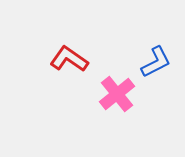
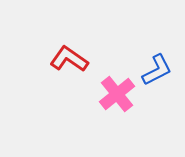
blue L-shape: moved 1 px right, 8 px down
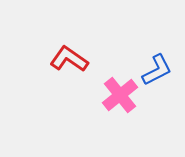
pink cross: moved 3 px right, 1 px down
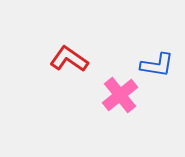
blue L-shape: moved 5 px up; rotated 36 degrees clockwise
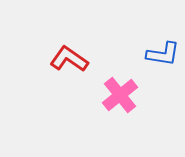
blue L-shape: moved 6 px right, 11 px up
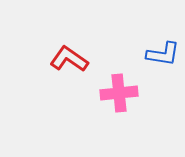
pink cross: moved 1 px left, 2 px up; rotated 33 degrees clockwise
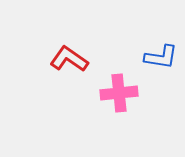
blue L-shape: moved 2 px left, 3 px down
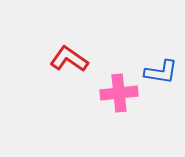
blue L-shape: moved 15 px down
